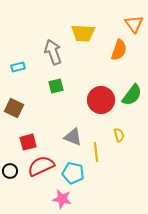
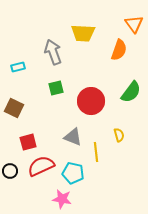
green square: moved 2 px down
green semicircle: moved 1 px left, 3 px up
red circle: moved 10 px left, 1 px down
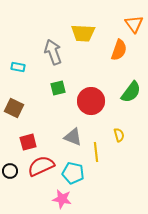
cyan rectangle: rotated 24 degrees clockwise
green square: moved 2 px right
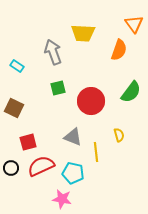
cyan rectangle: moved 1 px left, 1 px up; rotated 24 degrees clockwise
black circle: moved 1 px right, 3 px up
